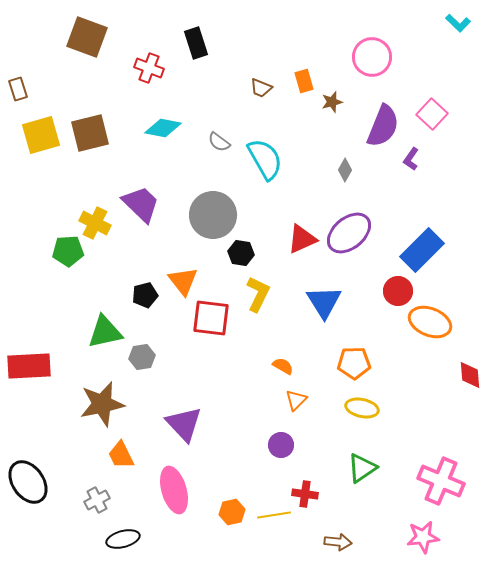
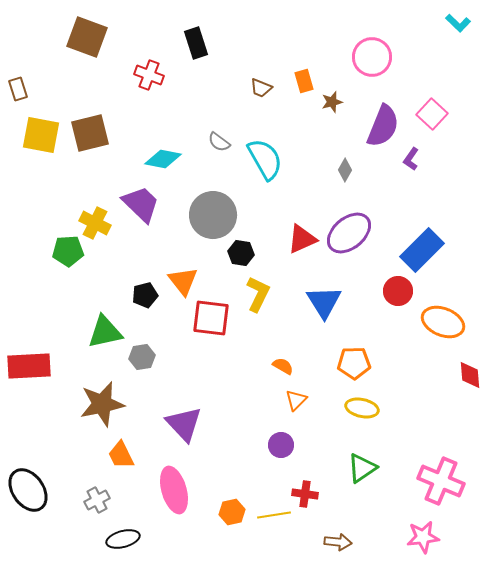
red cross at (149, 68): moved 7 px down
cyan diamond at (163, 128): moved 31 px down
yellow square at (41, 135): rotated 27 degrees clockwise
orange ellipse at (430, 322): moved 13 px right
black ellipse at (28, 482): moved 8 px down
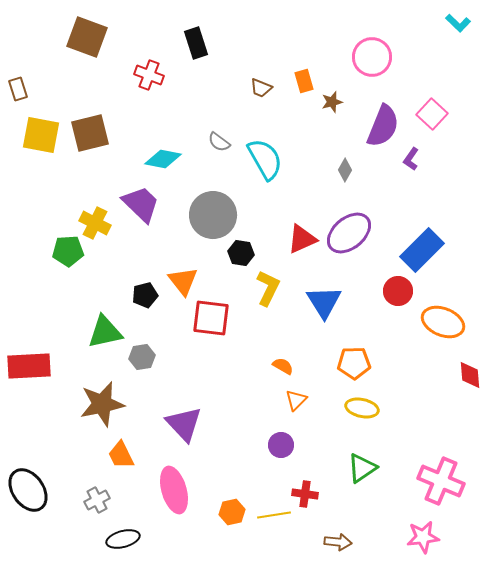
yellow L-shape at (258, 294): moved 10 px right, 6 px up
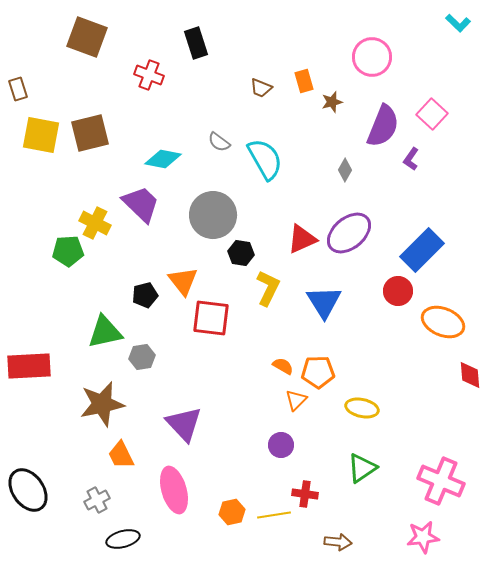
orange pentagon at (354, 363): moved 36 px left, 9 px down
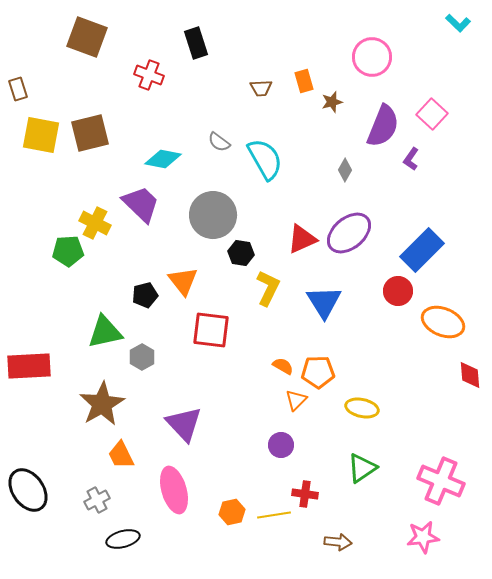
brown trapezoid at (261, 88): rotated 25 degrees counterclockwise
red square at (211, 318): moved 12 px down
gray hexagon at (142, 357): rotated 20 degrees counterclockwise
brown star at (102, 404): rotated 18 degrees counterclockwise
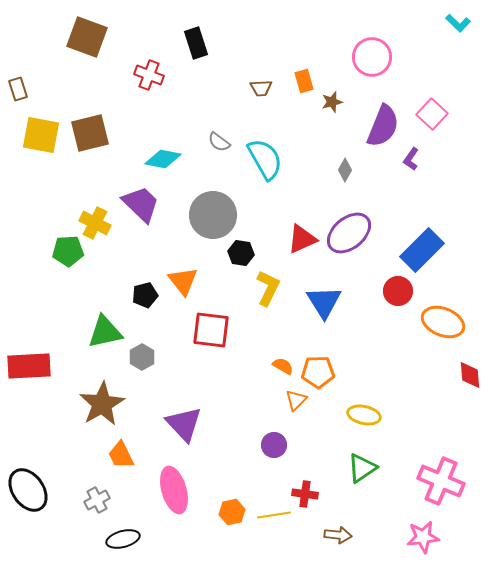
yellow ellipse at (362, 408): moved 2 px right, 7 px down
purple circle at (281, 445): moved 7 px left
brown arrow at (338, 542): moved 7 px up
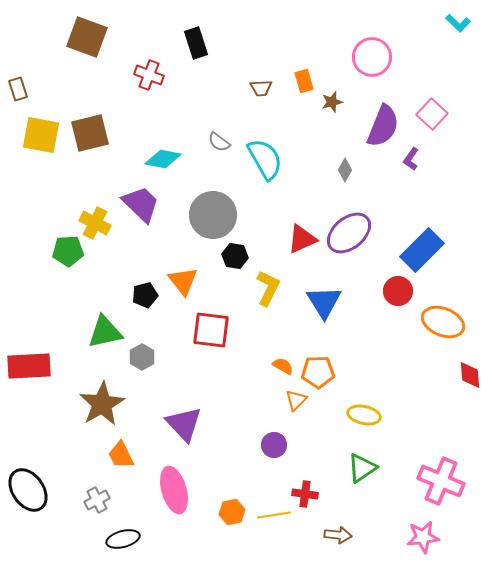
black hexagon at (241, 253): moved 6 px left, 3 px down
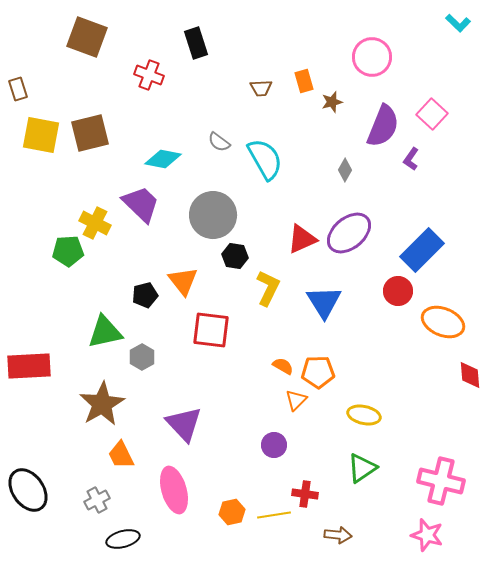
pink cross at (441, 481): rotated 9 degrees counterclockwise
pink star at (423, 537): moved 4 px right, 2 px up; rotated 24 degrees clockwise
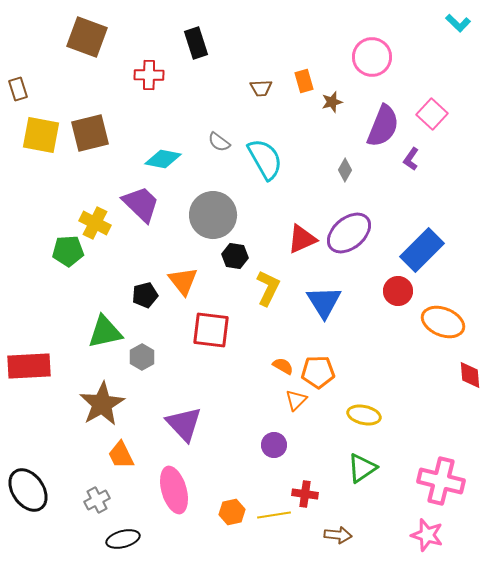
red cross at (149, 75): rotated 20 degrees counterclockwise
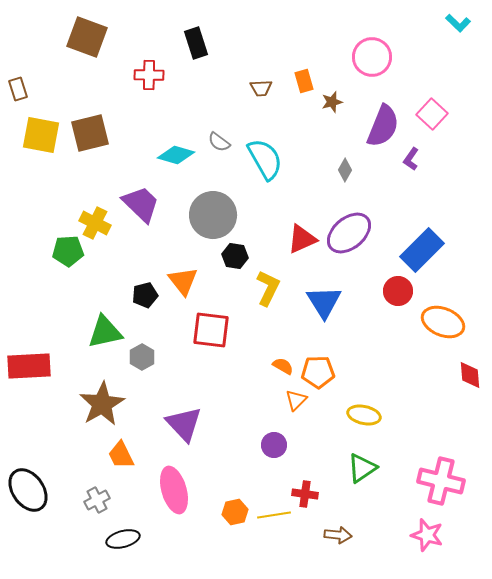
cyan diamond at (163, 159): moved 13 px right, 4 px up; rotated 6 degrees clockwise
orange hexagon at (232, 512): moved 3 px right
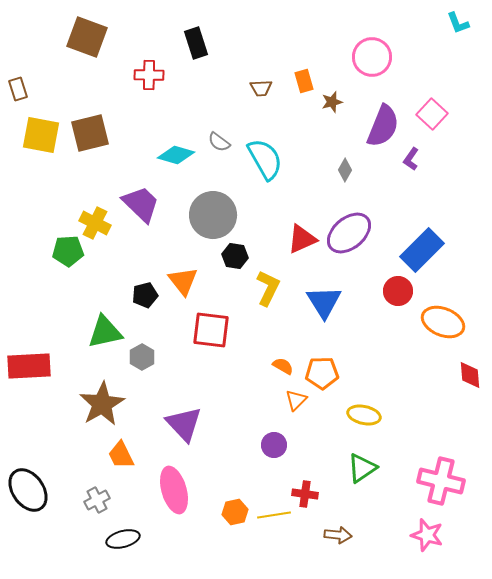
cyan L-shape at (458, 23): rotated 25 degrees clockwise
orange pentagon at (318, 372): moved 4 px right, 1 px down
